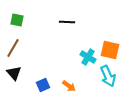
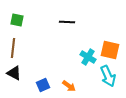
brown line: rotated 24 degrees counterclockwise
black triangle: rotated 21 degrees counterclockwise
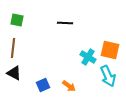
black line: moved 2 px left, 1 px down
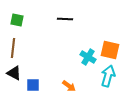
black line: moved 4 px up
cyan arrow: rotated 140 degrees counterclockwise
blue square: moved 10 px left; rotated 24 degrees clockwise
